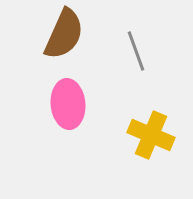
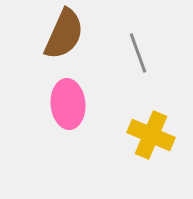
gray line: moved 2 px right, 2 px down
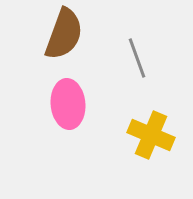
brown semicircle: rotated 4 degrees counterclockwise
gray line: moved 1 px left, 5 px down
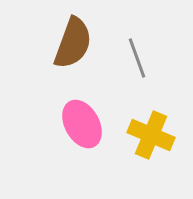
brown semicircle: moved 9 px right, 9 px down
pink ellipse: moved 14 px right, 20 px down; rotated 24 degrees counterclockwise
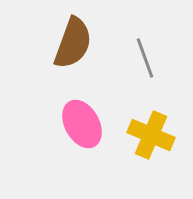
gray line: moved 8 px right
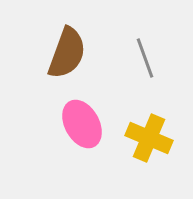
brown semicircle: moved 6 px left, 10 px down
yellow cross: moved 2 px left, 3 px down
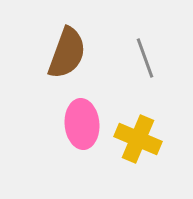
pink ellipse: rotated 24 degrees clockwise
yellow cross: moved 11 px left, 1 px down
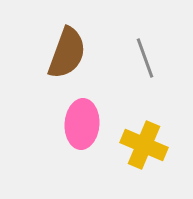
pink ellipse: rotated 9 degrees clockwise
yellow cross: moved 6 px right, 6 px down
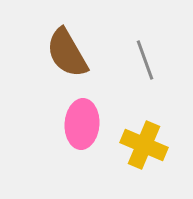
brown semicircle: rotated 130 degrees clockwise
gray line: moved 2 px down
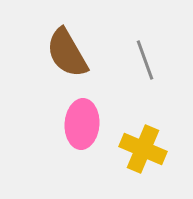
yellow cross: moved 1 px left, 4 px down
